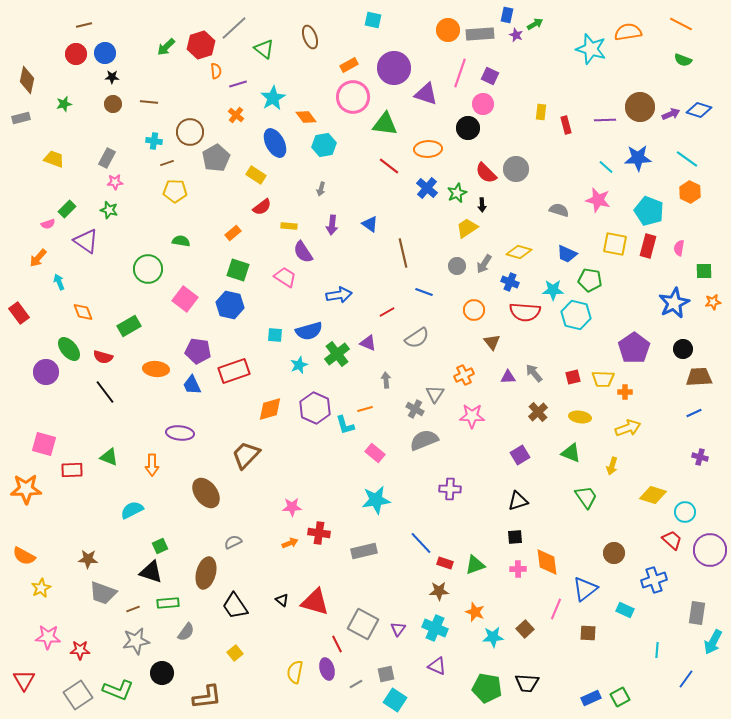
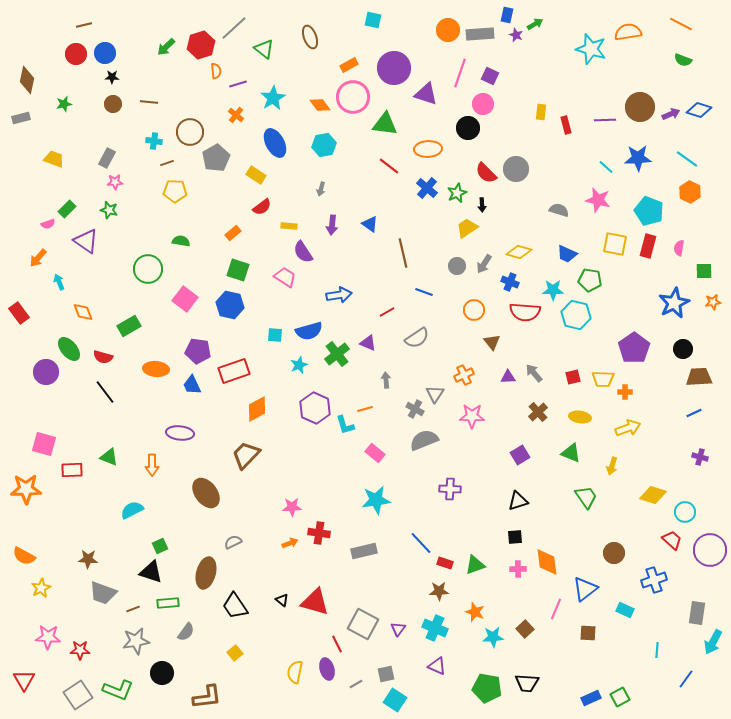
orange diamond at (306, 117): moved 14 px right, 12 px up
orange diamond at (270, 409): moved 13 px left; rotated 12 degrees counterclockwise
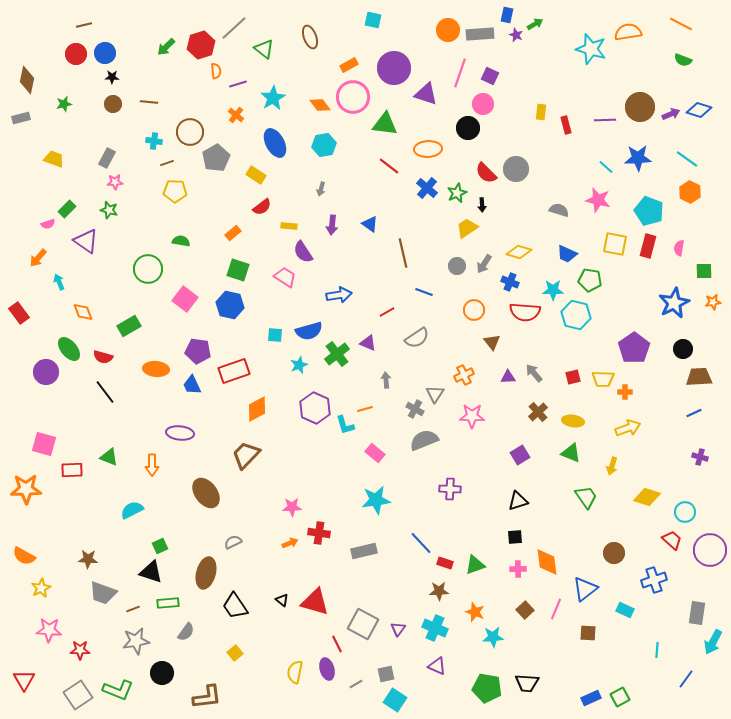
yellow ellipse at (580, 417): moved 7 px left, 4 px down
yellow diamond at (653, 495): moved 6 px left, 2 px down
brown square at (525, 629): moved 19 px up
pink star at (48, 637): moved 1 px right, 7 px up
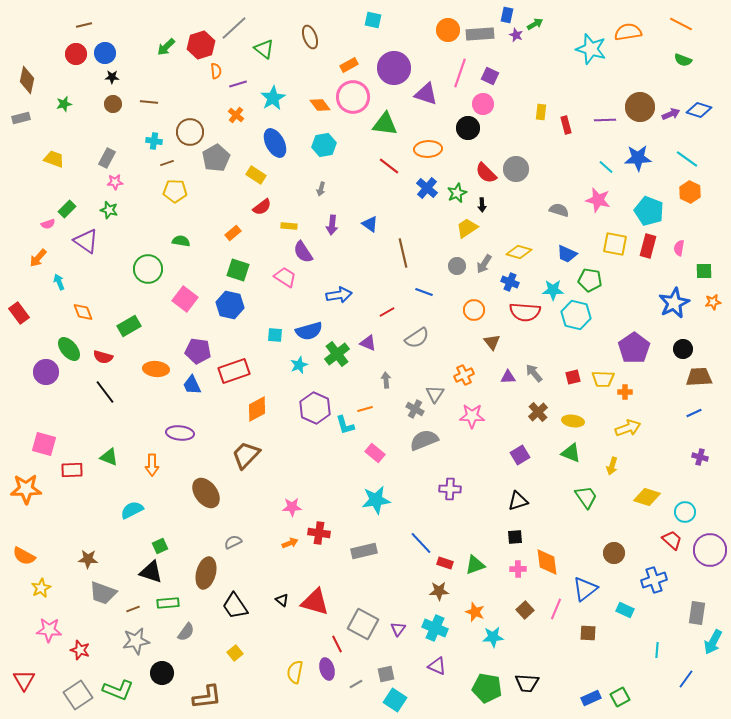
red star at (80, 650): rotated 18 degrees clockwise
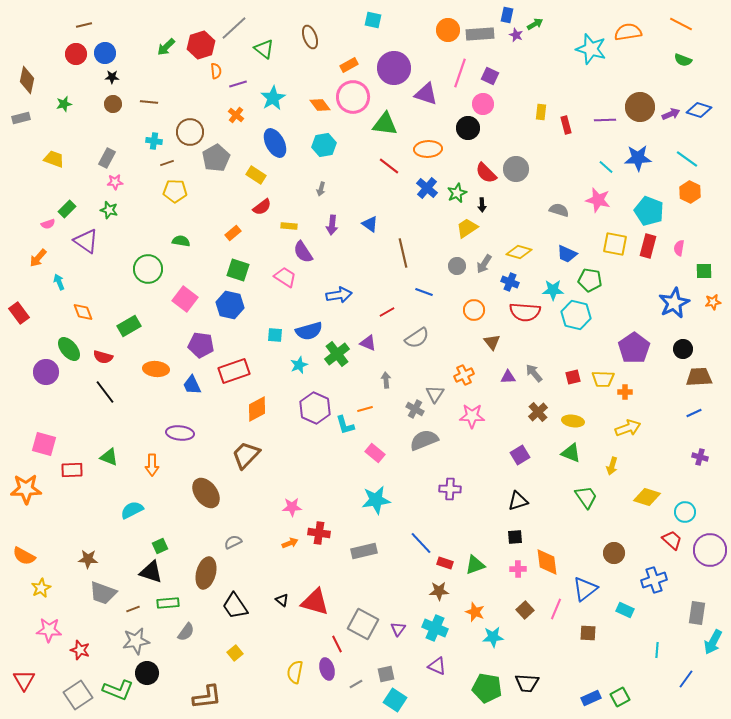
purple pentagon at (198, 351): moved 3 px right, 6 px up
black circle at (162, 673): moved 15 px left
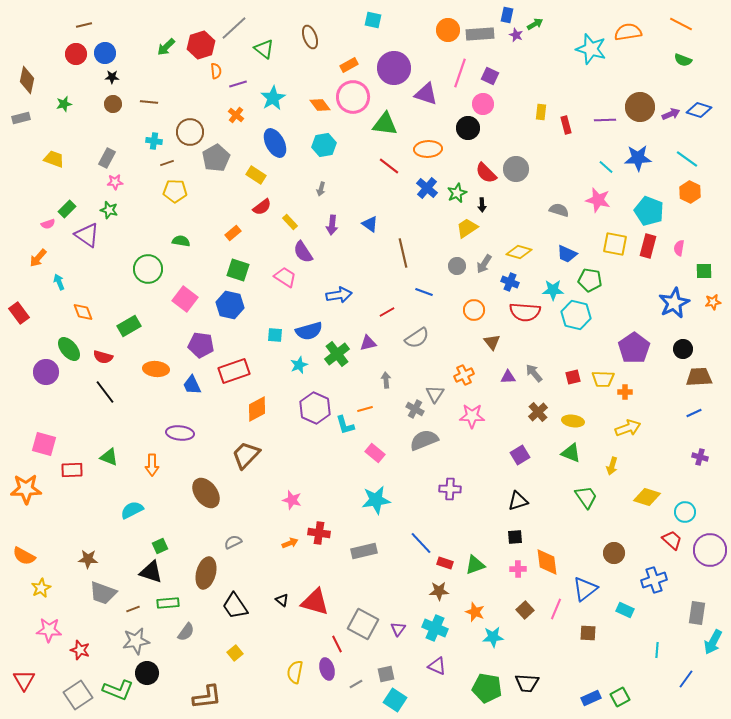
yellow rectangle at (289, 226): moved 1 px right, 4 px up; rotated 42 degrees clockwise
purple triangle at (86, 241): moved 1 px right, 6 px up
purple triangle at (368, 343): rotated 36 degrees counterclockwise
pink star at (292, 507): moved 7 px up; rotated 18 degrees clockwise
